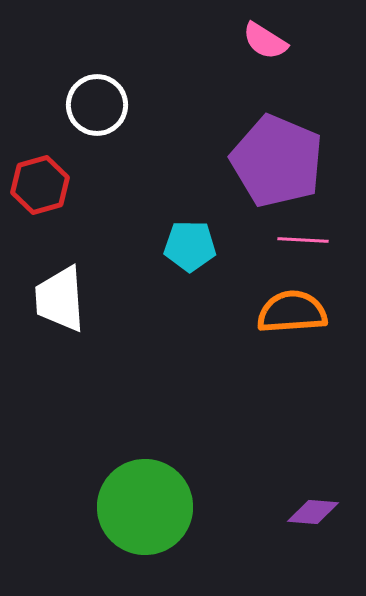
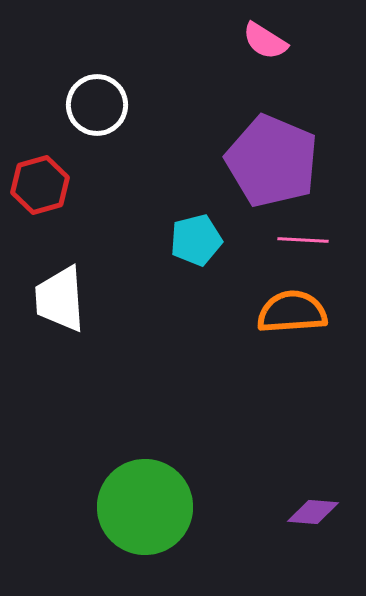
purple pentagon: moved 5 px left
cyan pentagon: moved 6 px right, 6 px up; rotated 15 degrees counterclockwise
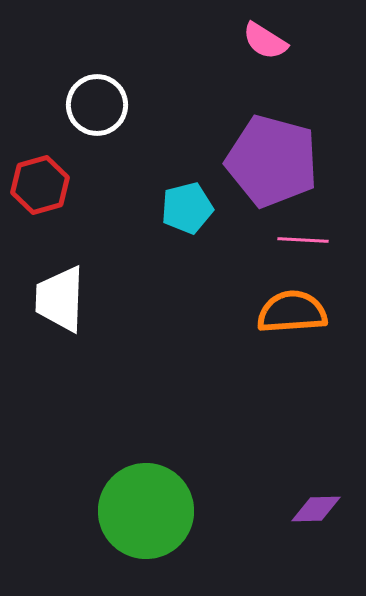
purple pentagon: rotated 8 degrees counterclockwise
cyan pentagon: moved 9 px left, 32 px up
white trapezoid: rotated 6 degrees clockwise
green circle: moved 1 px right, 4 px down
purple diamond: moved 3 px right, 3 px up; rotated 6 degrees counterclockwise
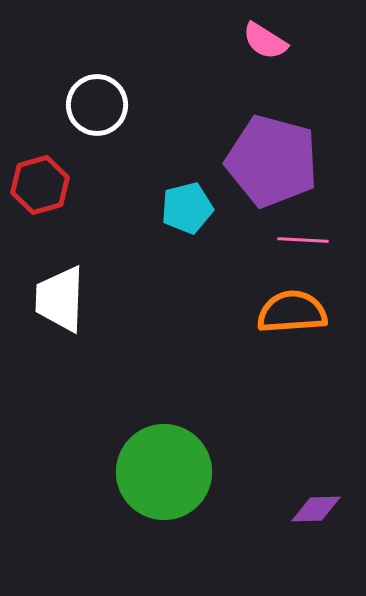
green circle: moved 18 px right, 39 px up
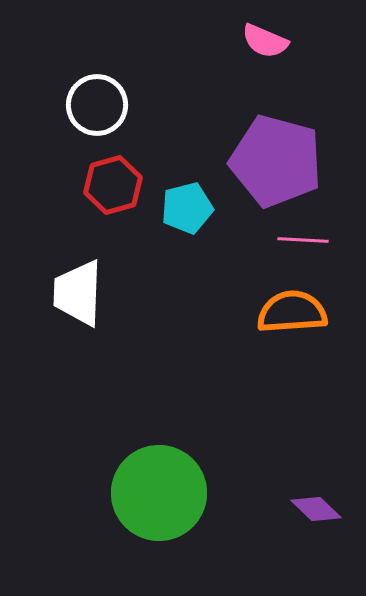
pink semicircle: rotated 9 degrees counterclockwise
purple pentagon: moved 4 px right
red hexagon: moved 73 px right
white trapezoid: moved 18 px right, 6 px up
green circle: moved 5 px left, 21 px down
purple diamond: rotated 45 degrees clockwise
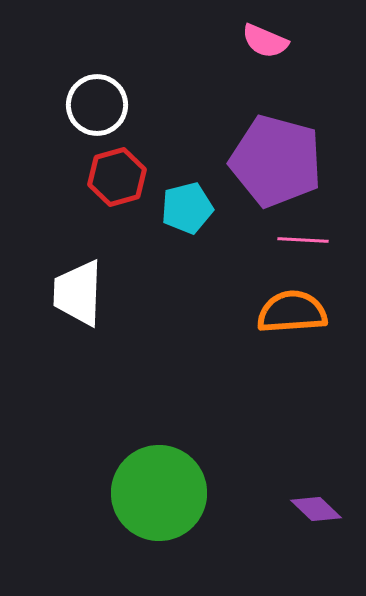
red hexagon: moved 4 px right, 8 px up
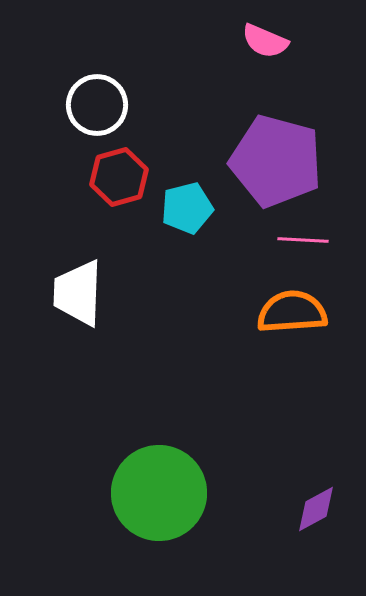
red hexagon: moved 2 px right
purple diamond: rotated 72 degrees counterclockwise
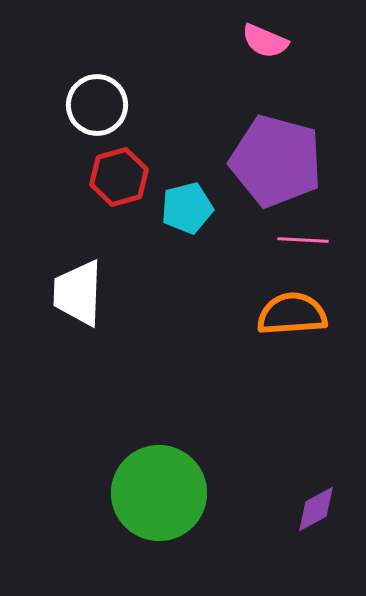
orange semicircle: moved 2 px down
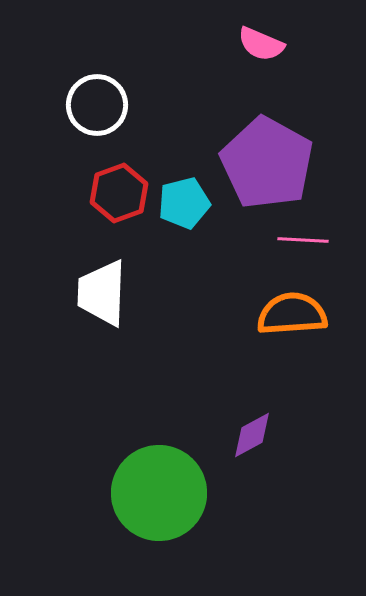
pink semicircle: moved 4 px left, 3 px down
purple pentagon: moved 9 px left, 2 px down; rotated 14 degrees clockwise
red hexagon: moved 16 px down; rotated 4 degrees counterclockwise
cyan pentagon: moved 3 px left, 5 px up
white trapezoid: moved 24 px right
purple diamond: moved 64 px left, 74 px up
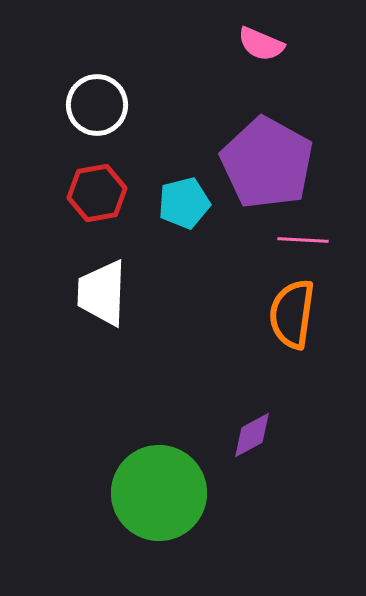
red hexagon: moved 22 px left; rotated 10 degrees clockwise
orange semicircle: rotated 78 degrees counterclockwise
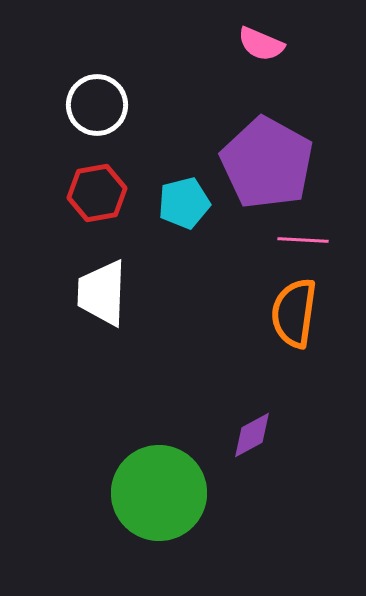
orange semicircle: moved 2 px right, 1 px up
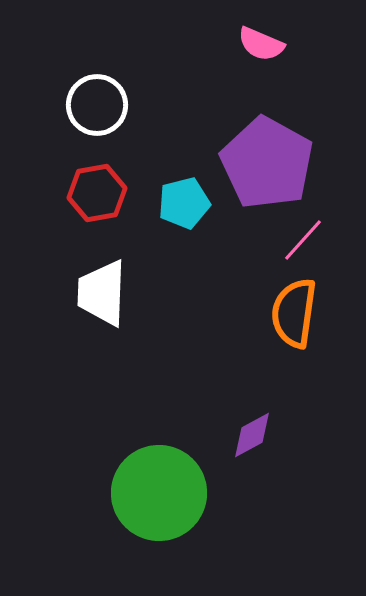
pink line: rotated 51 degrees counterclockwise
